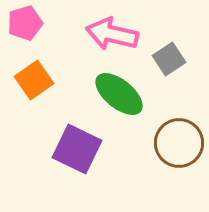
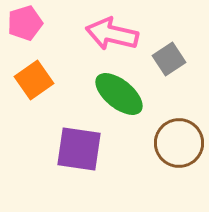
purple square: moved 2 px right; rotated 18 degrees counterclockwise
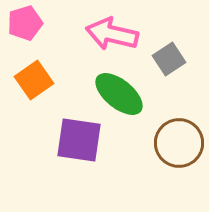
purple square: moved 9 px up
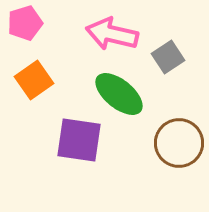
gray square: moved 1 px left, 2 px up
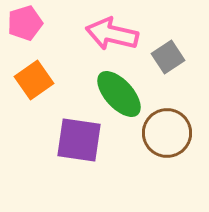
green ellipse: rotated 9 degrees clockwise
brown circle: moved 12 px left, 10 px up
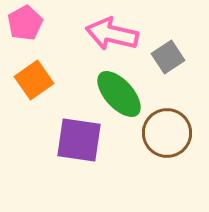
pink pentagon: rotated 12 degrees counterclockwise
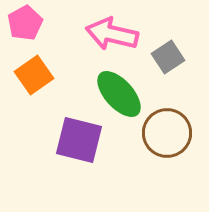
orange square: moved 5 px up
purple square: rotated 6 degrees clockwise
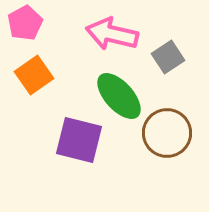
green ellipse: moved 2 px down
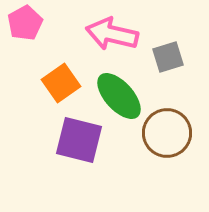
gray square: rotated 16 degrees clockwise
orange square: moved 27 px right, 8 px down
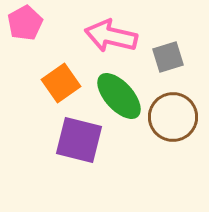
pink arrow: moved 1 px left, 2 px down
brown circle: moved 6 px right, 16 px up
